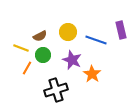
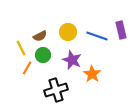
blue line: moved 1 px right, 4 px up
yellow line: rotated 42 degrees clockwise
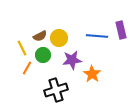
yellow circle: moved 9 px left, 6 px down
blue line: rotated 15 degrees counterclockwise
yellow line: moved 1 px right
purple star: rotated 30 degrees counterclockwise
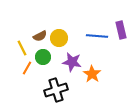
green circle: moved 2 px down
purple star: moved 2 px down; rotated 18 degrees clockwise
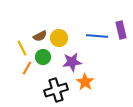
purple star: rotated 18 degrees counterclockwise
orange star: moved 7 px left, 8 px down
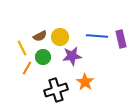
purple rectangle: moved 9 px down
yellow circle: moved 1 px right, 1 px up
purple star: moved 6 px up
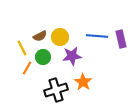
orange star: moved 2 px left
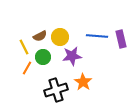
yellow line: moved 2 px right, 1 px up
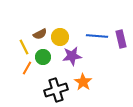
brown semicircle: moved 2 px up
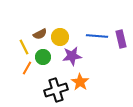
orange star: moved 3 px left
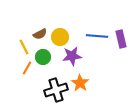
orange star: moved 1 px down
